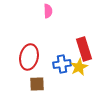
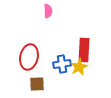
red rectangle: moved 1 px down; rotated 20 degrees clockwise
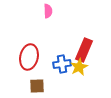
red rectangle: rotated 20 degrees clockwise
brown square: moved 2 px down
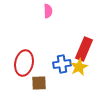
red rectangle: moved 1 px up
red ellipse: moved 5 px left, 6 px down
brown square: moved 2 px right, 3 px up
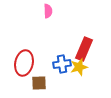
yellow star: rotated 12 degrees clockwise
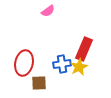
pink semicircle: rotated 56 degrees clockwise
yellow star: rotated 12 degrees counterclockwise
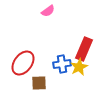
red ellipse: moved 1 px left; rotated 25 degrees clockwise
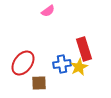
red rectangle: rotated 40 degrees counterclockwise
